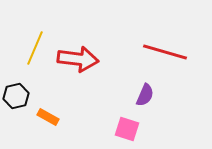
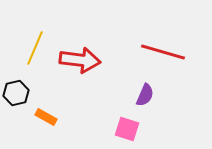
red line: moved 2 px left
red arrow: moved 2 px right, 1 px down
black hexagon: moved 3 px up
orange rectangle: moved 2 px left
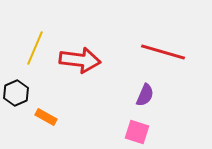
black hexagon: rotated 10 degrees counterclockwise
pink square: moved 10 px right, 3 px down
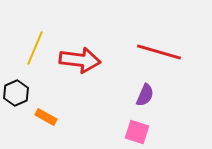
red line: moved 4 px left
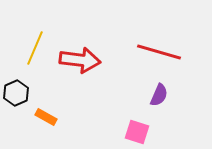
purple semicircle: moved 14 px right
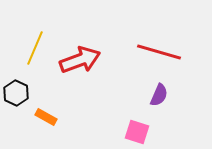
red arrow: rotated 27 degrees counterclockwise
black hexagon: rotated 10 degrees counterclockwise
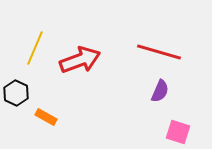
purple semicircle: moved 1 px right, 4 px up
pink square: moved 41 px right
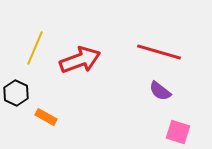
purple semicircle: rotated 105 degrees clockwise
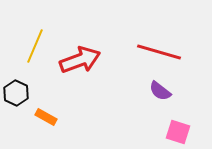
yellow line: moved 2 px up
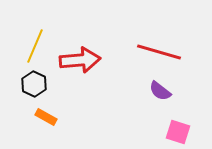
red arrow: rotated 15 degrees clockwise
black hexagon: moved 18 px right, 9 px up
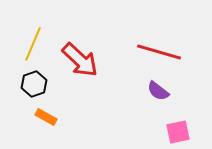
yellow line: moved 2 px left, 2 px up
red arrow: rotated 48 degrees clockwise
black hexagon: rotated 15 degrees clockwise
purple semicircle: moved 2 px left
pink square: rotated 30 degrees counterclockwise
